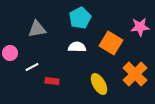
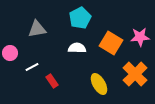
pink star: moved 10 px down
white semicircle: moved 1 px down
red rectangle: rotated 48 degrees clockwise
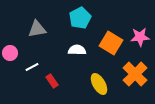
white semicircle: moved 2 px down
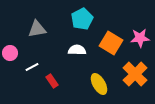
cyan pentagon: moved 2 px right, 1 px down
pink star: moved 1 px down
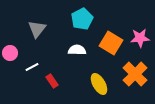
gray triangle: rotated 42 degrees counterclockwise
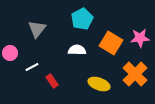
yellow ellipse: rotated 40 degrees counterclockwise
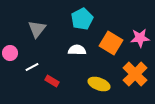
red rectangle: rotated 24 degrees counterclockwise
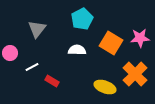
yellow ellipse: moved 6 px right, 3 px down
